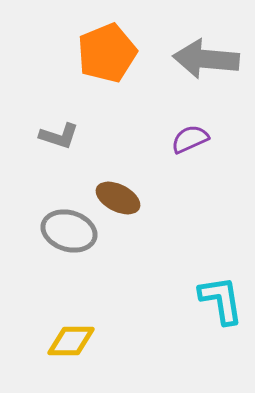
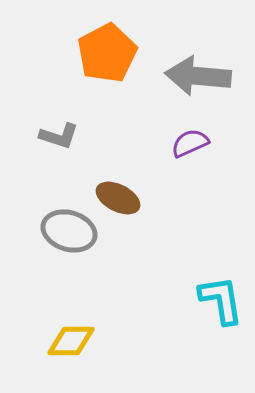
orange pentagon: rotated 6 degrees counterclockwise
gray arrow: moved 8 px left, 17 px down
purple semicircle: moved 4 px down
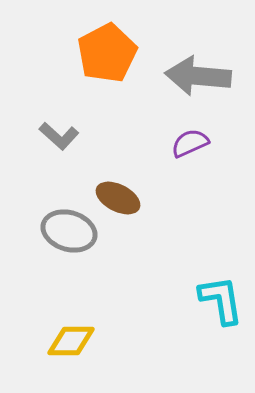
gray L-shape: rotated 24 degrees clockwise
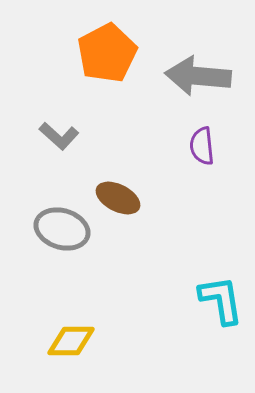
purple semicircle: moved 12 px right, 3 px down; rotated 72 degrees counterclockwise
gray ellipse: moved 7 px left, 2 px up
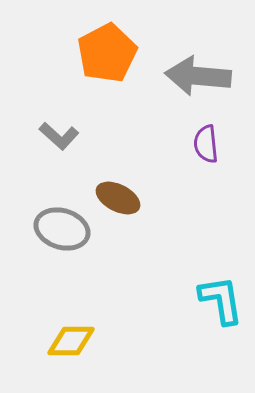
purple semicircle: moved 4 px right, 2 px up
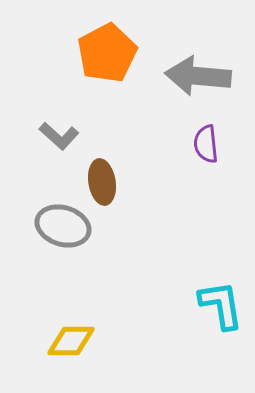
brown ellipse: moved 16 px left, 16 px up; rotated 54 degrees clockwise
gray ellipse: moved 1 px right, 3 px up
cyan L-shape: moved 5 px down
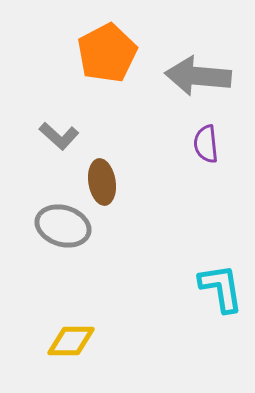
cyan L-shape: moved 17 px up
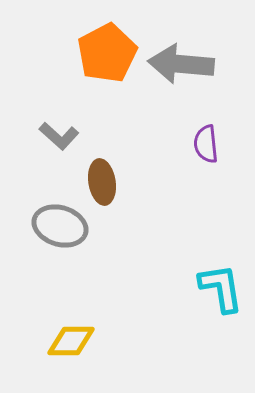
gray arrow: moved 17 px left, 12 px up
gray ellipse: moved 3 px left
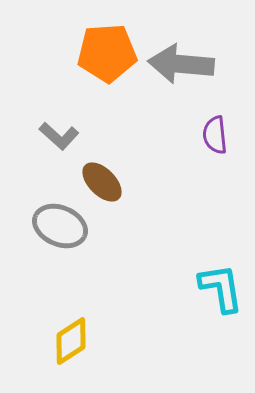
orange pentagon: rotated 24 degrees clockwise
purple semicircle: moved 9 px right, 9 px up
brown ellipse: rotated 36 degrees counterclockwise
gray ellipse: rotated 6 degrees clockwise
yellow diamond: rotated 33 degrees counterclockwise
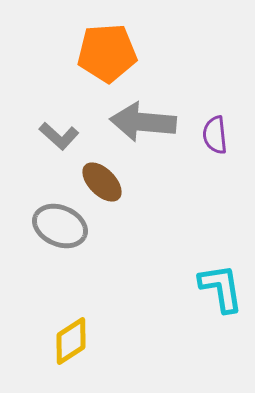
gray arrow: moved 38 px left, 58 px down
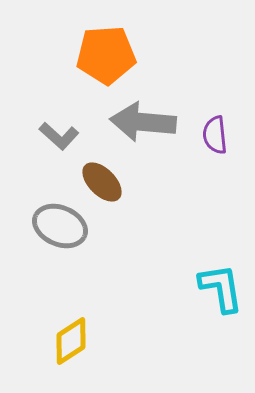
orange pentagon: moved 1 px left, 2 px down
